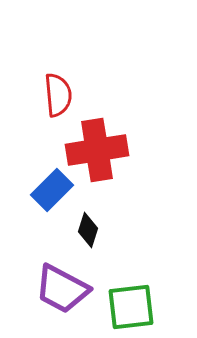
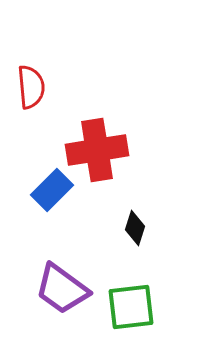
red semicircle: moved 27 px left, 8 px up
black diamond: moved 47 px right, 2 px up
purple trapezoid: rotated 8 degrees clockwise
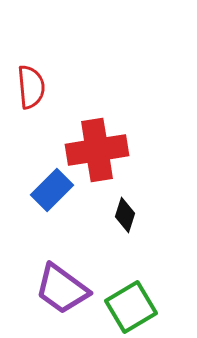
black diamond: moved 10 px left, 13 px up
green square: rotated 24 degrees counterclockwise
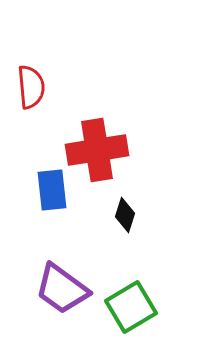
blue rectangle: rotated 51 degrees counterclockwise
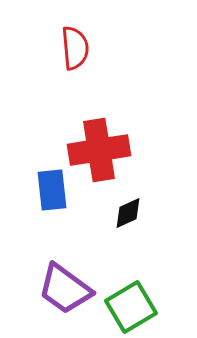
red semicircle: moved 44 px right, 39 px up
red cross: moved 2 px right
black diamond: moved 3 px right, 2 px up; rotated 48 degrees clockwise
purple trapezoid: moved 3 px right
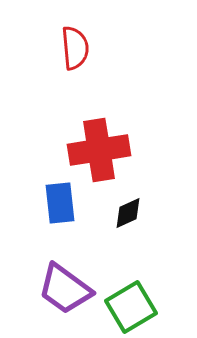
blue rectangle: moved 8 px right, 13 px down
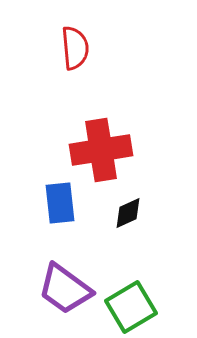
red cross: moved 2 px right
